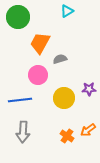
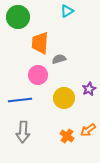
orange trapezoid: rotated 25 degrees counterclockwise
gray semicircle: moved 1 px left
purple star: rotated 24 degrees counterclockwise
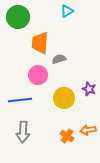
purple star: rotated 24 degrees counterclockwise
orange arrow: rotated 28 degrees clockwise
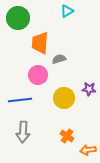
green circle: moved 1 px down
purple star: rotated 16 degrees counterclockwise
orange arrow: moved 20 px down
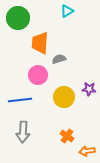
yellow circle: moved 1 px up
orange arrow: moved 1 px left, 1 px down
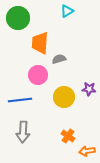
orange cross: moved 1 px right
